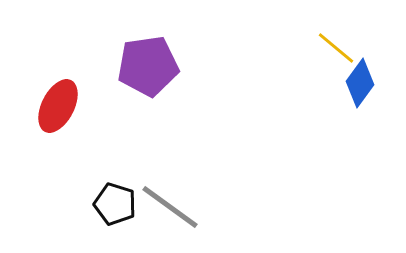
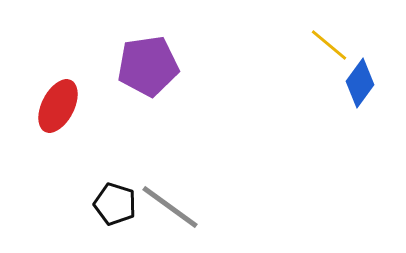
yellow line: moved 7 px left, 3 px up
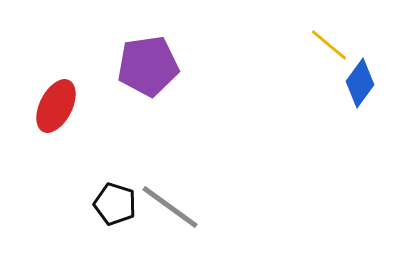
red ellipse: moved 2 px left
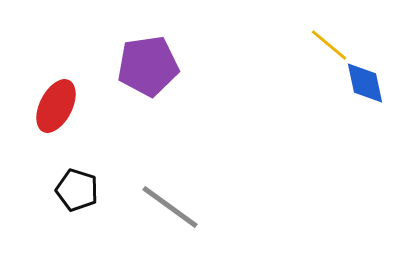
blue diamond: moved 5 px right; rotated 48 degrees counterclockwise
black pentagon: moved 38 px left, 14 px up
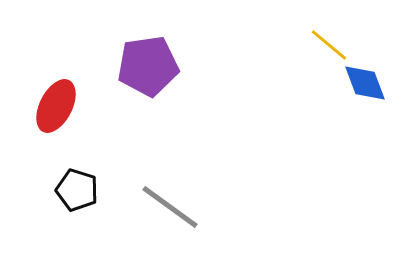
blue diamond: rotated 9 degrees counterclockwise
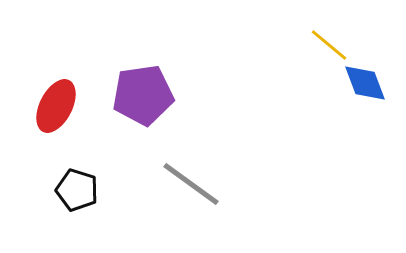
purple pentagon: moved 5 px left, 29 px down
gray line: moved 21 px right, 23 px up
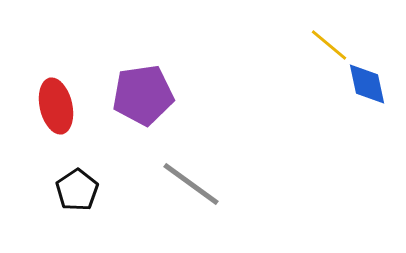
blue diamond: moved 2 px right, 1 px down; rotated 9 degrees clockwise
red ellipse: rotated 40 degrees counterclockwise
black pentagon: rotated 21 degrees clockwise
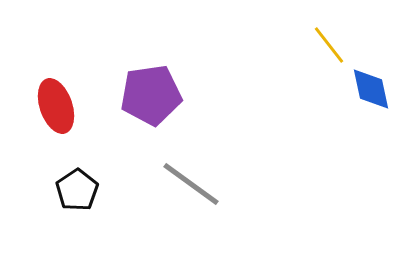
yellow line: rotated 12 degrees clockwise
blue diamond: moved 4 px right, 5 px down
purple pentagon: moved 8 px right
red ellipse: rotated 6 degrees counterclockwise
